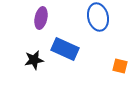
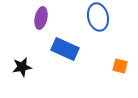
black star: moved 12 px left, 7 px down
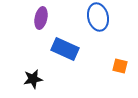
black star: moved 11 px right, 12 px down
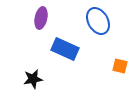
blue ellipse: moved 4 px down; rotated 16 degrees counterclockwise
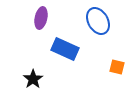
orange square: moved 3 px left, 1 px down
black star: rotated 24 degrees counterclockwise
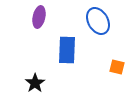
purple ellipse: moved 2 px left, 1 px up
blue rectangle: moved 2 px right, 1 px down; rotated 68 degrees clockwise
black star: moved 2 px right, 4 px down
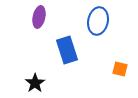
blue ellipse: rotated 40 degrees clockwise
blue rectangle: rotated 20 degrees counterclockwise
orange square: moved 3 px right, 2 px down
